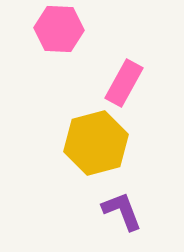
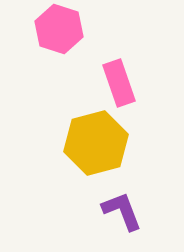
pink hexagon: rotated 15 degrees clockwise
pink rectangle: moved 5 px left; rotated 48 degrees counterclockwise
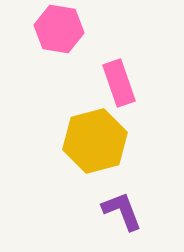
pink hexagon: rotated 9 degrees counterclockwise
yellow hexagon: moved 1 px left, 2 px up
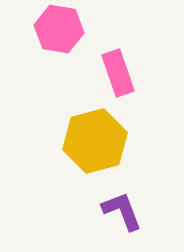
pink rectangle: moved 1 px left, 10 px up
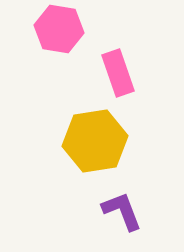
yellow hexagon: rotated 6 degrees clockwise
